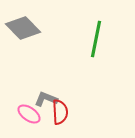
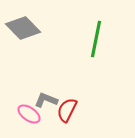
gray L-shape: moved 1 px down
red semicircle: moved 7 px right, 2 px up; rotated 150 degrees counterclockwise
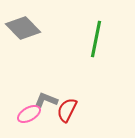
pink ellipse: rotated 65 degrees counterclockwise
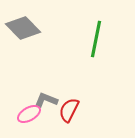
red semicircle: moved 2 px right
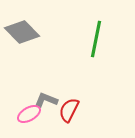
gray diamond: moved 1 px left, 4 px down
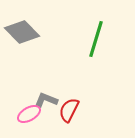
green line: rotated 6 degrees clockwise
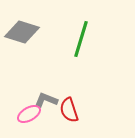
gray diamond: rotated 28 degrees counterclockwise
green line: moved 15 px left
red semicircle: rotated 45 degrees counterclockwise
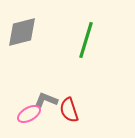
gray diamond: rotated 32 degrees counterclockwise
green line: moved 5 px right, 1 px down
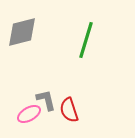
gray L-shape: rotated 55 degrees clockwise
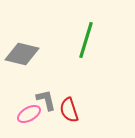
gray diamond: moved 22 px down; rotated 28 degrees clockwise
